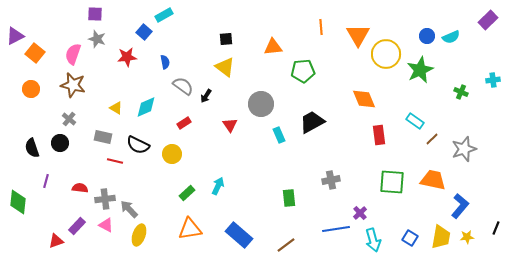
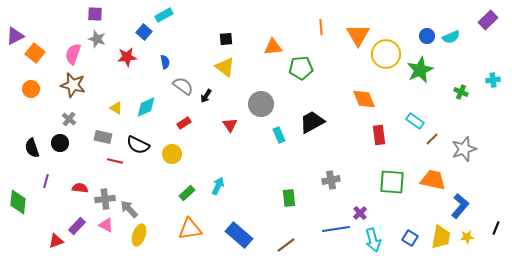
green pentagon at (303, 71): moved 2 px left, 3 px up
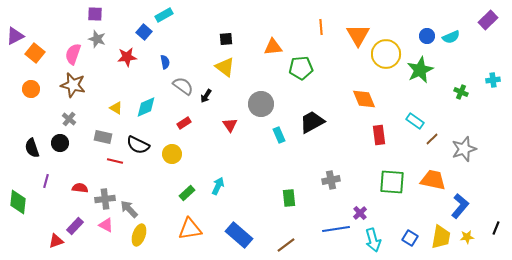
purple rectangle at (77, 226): moved 2 px left
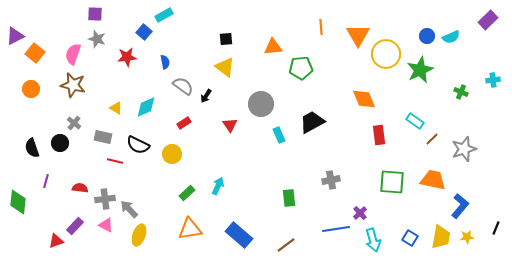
gray cross at (69, 119): moved 5 px right, 4 px down
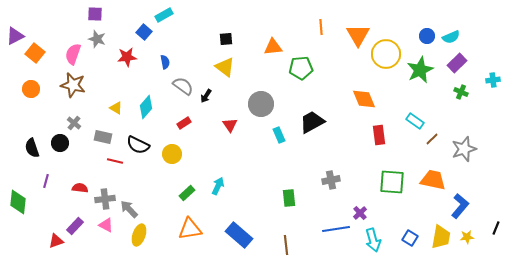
purple rectangle at (488, 20): moved 31 px left, 43 px down
cyan diamond at (146, 107): rotated 25 degrees counterclockwise
brown line at (286, 245): rotated 60 degrees counterclockwise
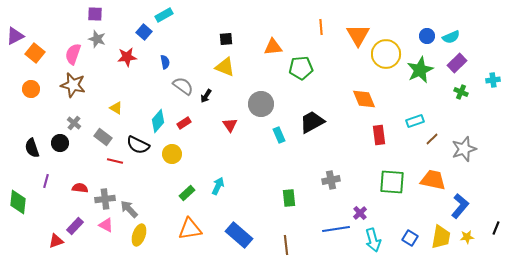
yellow triangle at (225, 67): rotated 15 degrees counterclockwise
cyan diamond at (146, 107): moved 12 px right, 14 px down
cyan rectangle at (415, 121): rotated 54 degrees counterclockwise
gray rectangle at (103, 137): rotated 24 degrees clockwise
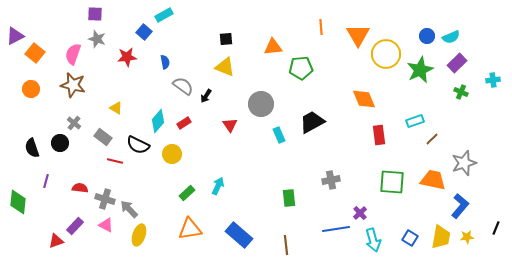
gray star at (464, 149): moved 14 px down
gray cross at (105, 199): rotated 24 degrees clockwise
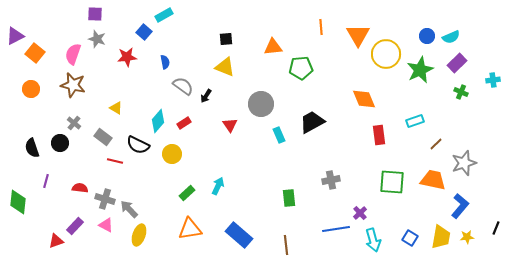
brown line at (432, 139): moved 4 px right, 5 px down
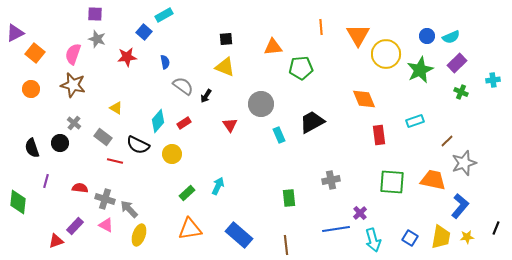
purple triangle at (15, 36): moved 3 px up
brown line at (436, 144): moved 11 px right, 3 px up
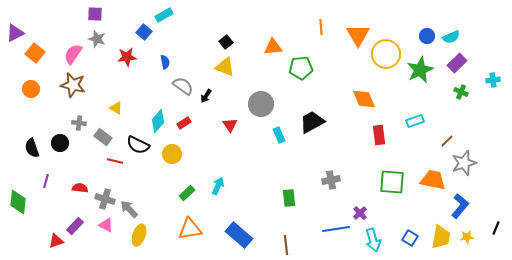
black square at (226, 39): moved 3 px down; rotated 32 degrees counterclockwise
pink semicircle at (73, 54): rotated 15 degrees clockwise
gray cross at (74, 123): moved 5 px right; rotated 32 degrees counterclockwise
